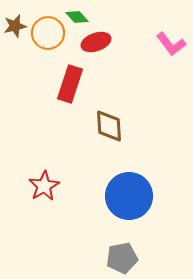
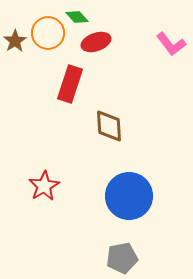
brown star: moved 15 px down; rotated 20 degrees counterclockwise
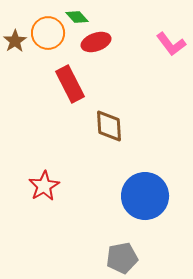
red rectangle: rotated 45 degrees counterclockwise
blue circle: moved 16 px right
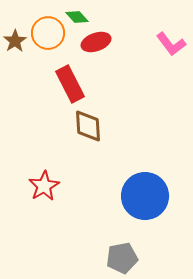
brown diamond: moved 21 px left
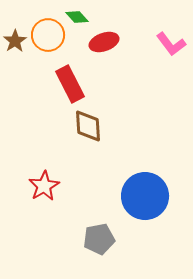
orange circle: moved 2 px down
red ellipse: moved 8 px right
gray pentagon: moved 23 px left, 19 px up
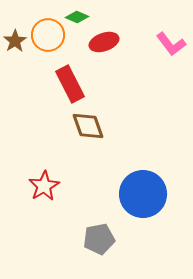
green diamond: rotated 25 degrees counterclockwise
brown diamond: rotated 16 degrees counterclockwise
blue circle: moved 2 px left, 2 px up
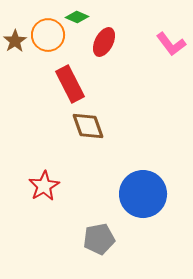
red ellipse: rotated 44 degrees counterclockwise
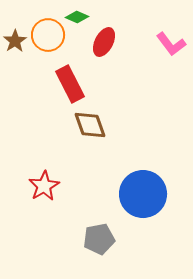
brown diamond: moved 2 px right, 1 px up
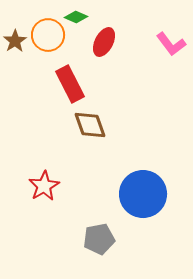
green diamond: moved 1 px left
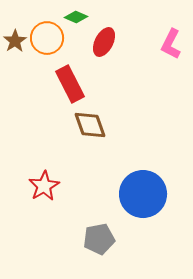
orange circle: moved 1 px left, 3 px down
pink L-shape: rotated 64 degrees clockwise
